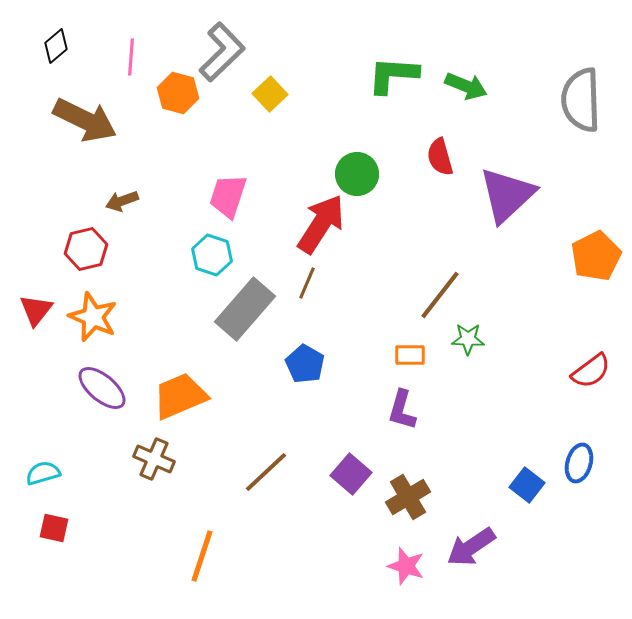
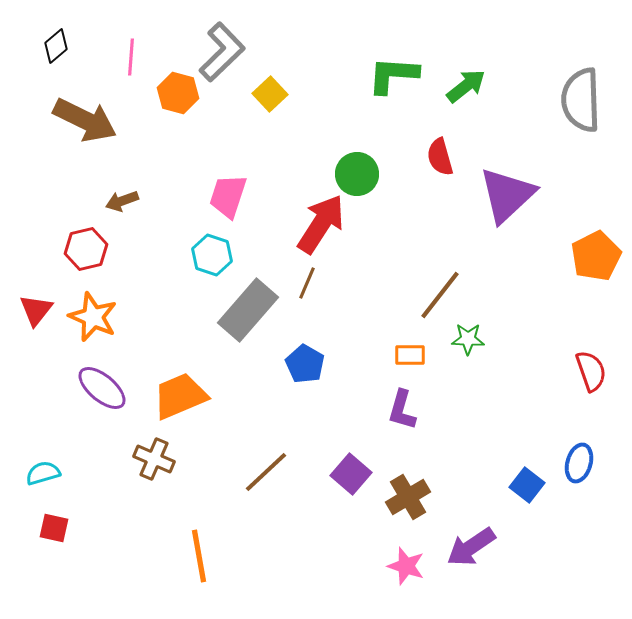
green arrow at (466, 86): rotated 60 degrees counterclockwise
gray rectangle at (245, 309): moved 3 px right, 1 px down
red semicircle at (591, 371): rotated 72 degrees counterclockwise
orange line at (202, 556): moved 3 px left; rotated 28 degrees counterclockwise
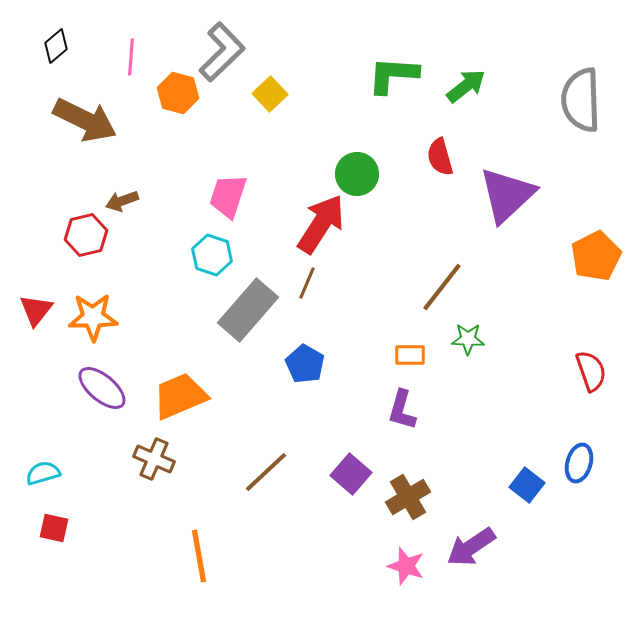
red hexagon at (86, 249): moved 14 px up
brown line at (440, 295): moved 2 px right, 8 px up
orange star at (93, 317): rotated 24 degrees counterclockwise
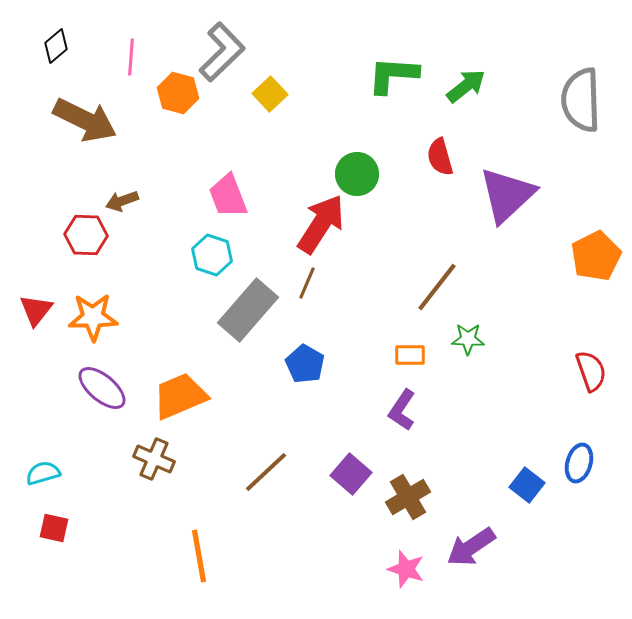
pink trapezoid at (228, 196): rotated 39 degrees counterclockwise
red hexagon at (86, 235): rotated 15 degrees clockwise
brown line at (442, 287): moved 5 px left
purple L-shape at (402, 410): rotated 18 degrees clockwise
pink star at (406, 566): moved 3 px down
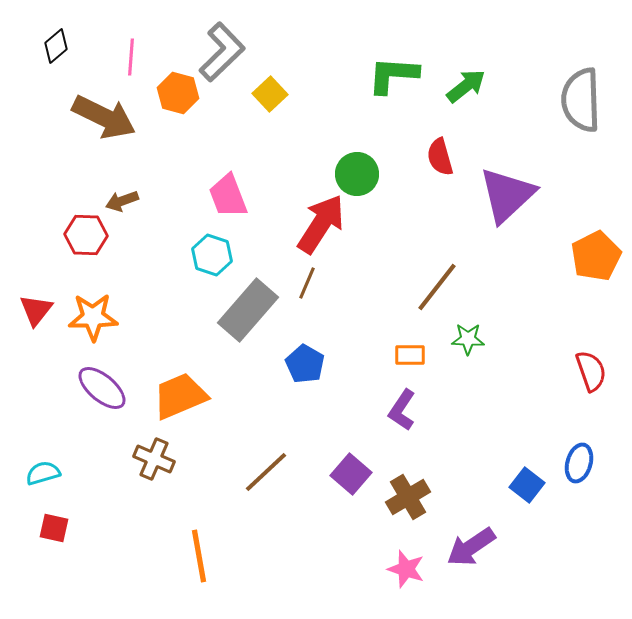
brown arrow at (85, 120): moved 19 px right, 3 px up
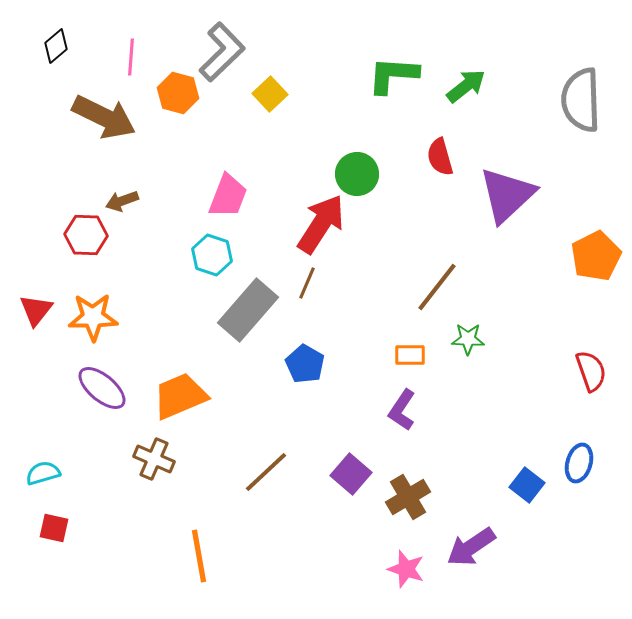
pink trapezoid at (228, 196): rotated 138 degrees counterclockwise
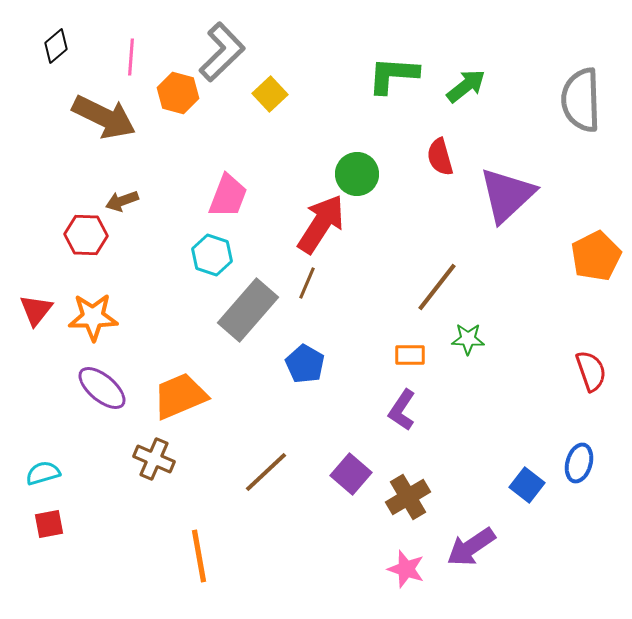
red square at (54, 528): moved 5 px left, 4 px up; rotated 24 degrees counterclockwise
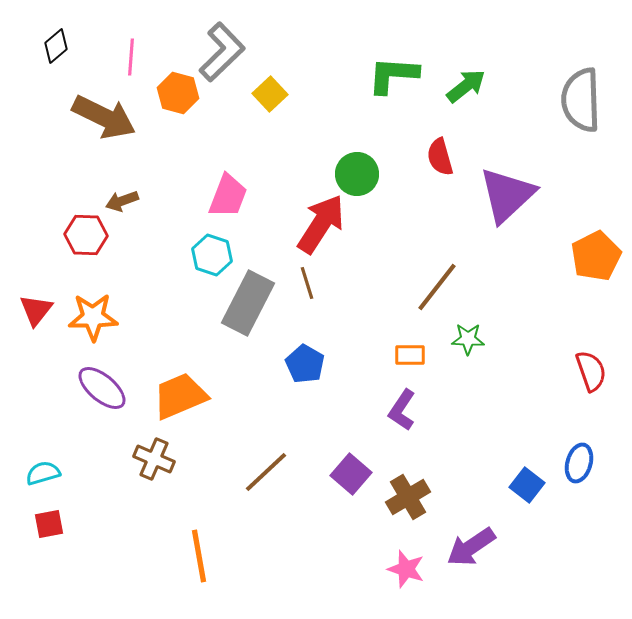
brown line at (307, 283): rotated 40 degrees counterclockwise
gray rectangle at (248, 310): moved 7 px up; rotated 14 degrees counterclockwise
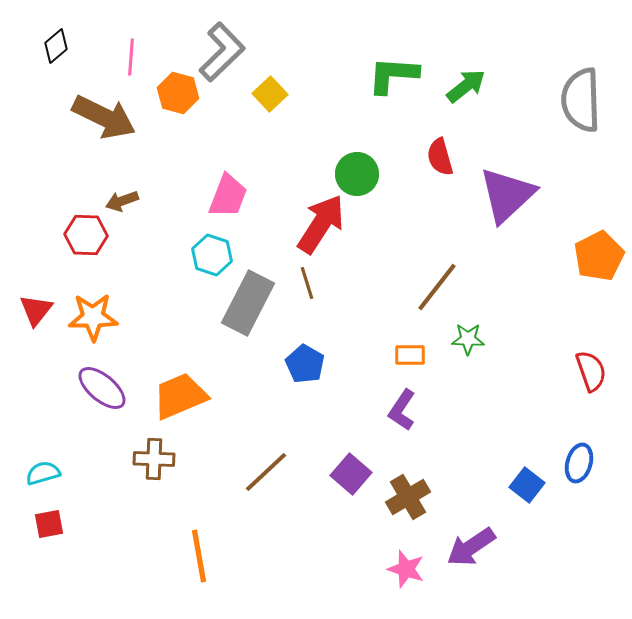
orange pentagon at (596, 256): moved 3 px right
brown cross at (154, 459): rotated 21 degrees counterclockwise
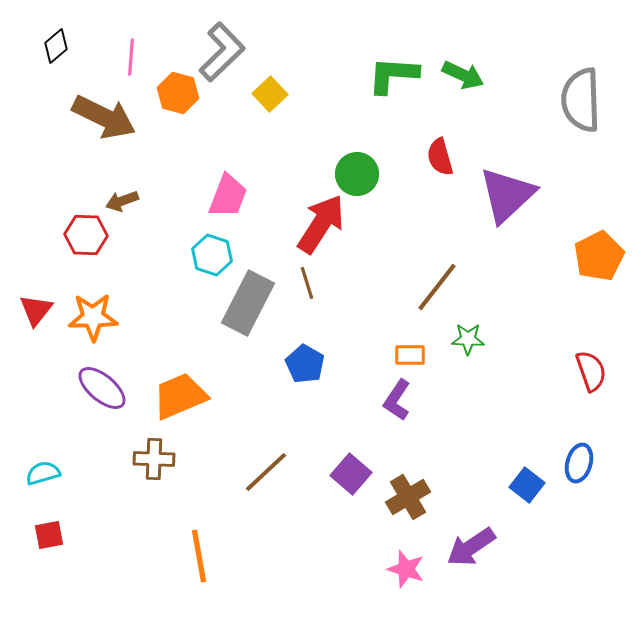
green arrow at (466, 86): moved 3 px left, 11 px up; rotated 63 degrees clockwise
purple L-shape at (402, 410): moved 5 px left, 10 px up
red square at (49, 524): moved 11 px down
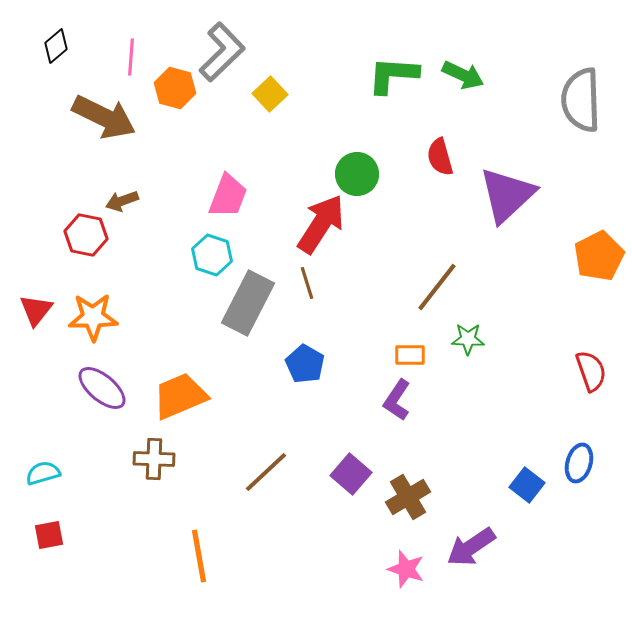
orange hexagon at (178, 93): moved 3 px left, 5 px up
red hexagon at (86, 235): rotated 9 degrees clockwise
